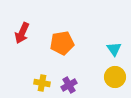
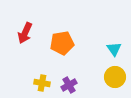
red arrow: moved 3 px right
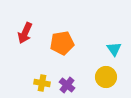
yellow circle: moved 9 px left
purple cross: moved 2 px left; rotated 21 degrees counterclockwise
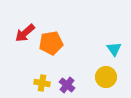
red arrow: rotated 25 degrees clockwise
orange pentagon: moved 11 px left
